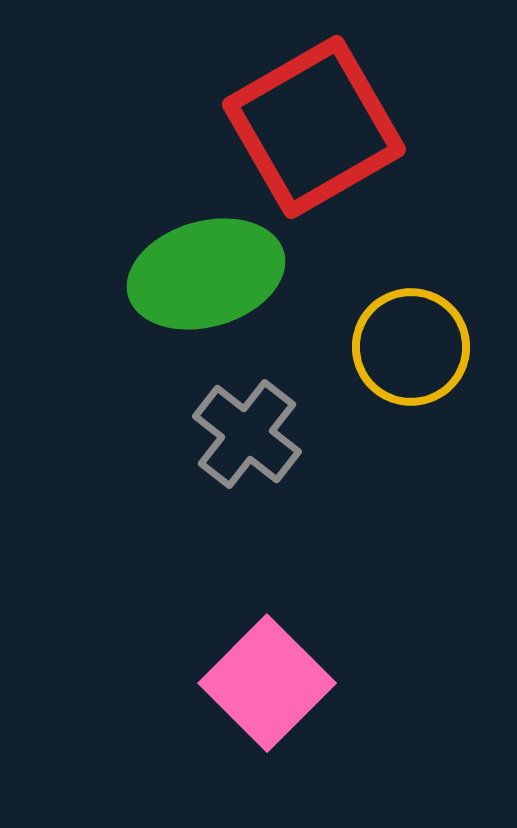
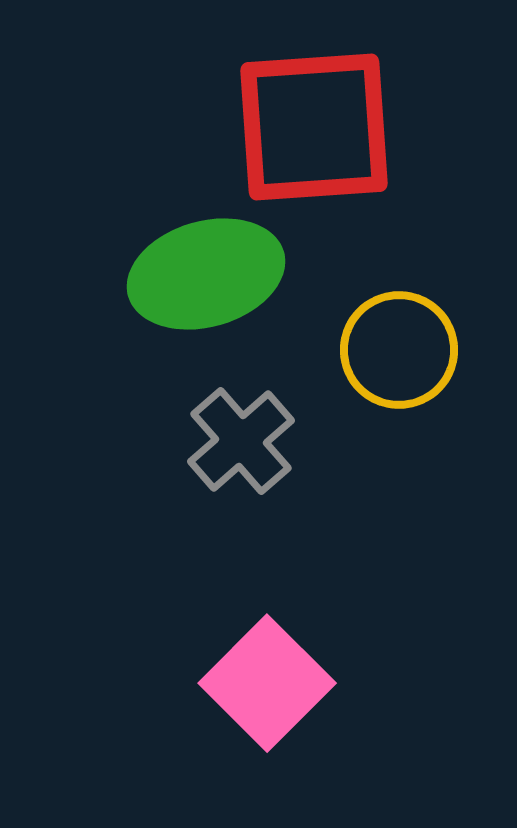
red square: rotated 26 degrees clockwise
yellow circle: moved 12 px left, 3 px down
gray cross: moved 6 px left, 7 px down; rotated 11 degrees clockwise
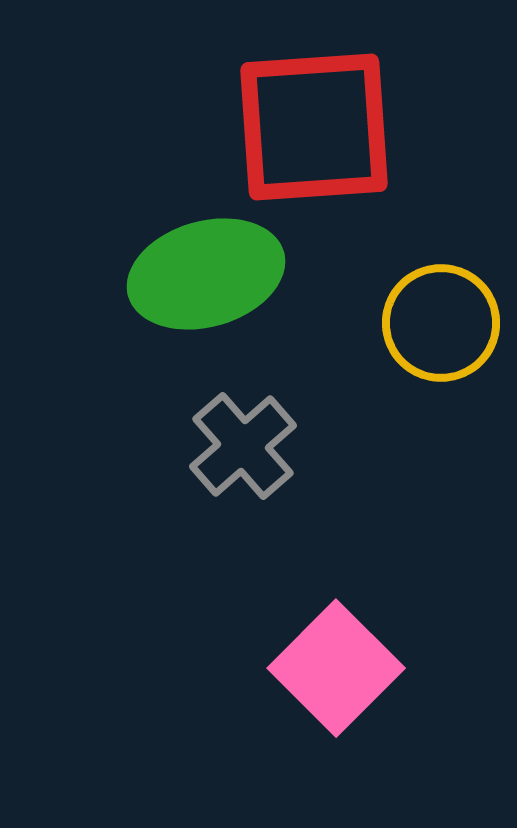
yellow circle: moved 42 px right, 27 px up
gray cross: moved 2 px right, 5 px down
pink square: moved 69 px right, 15 px up
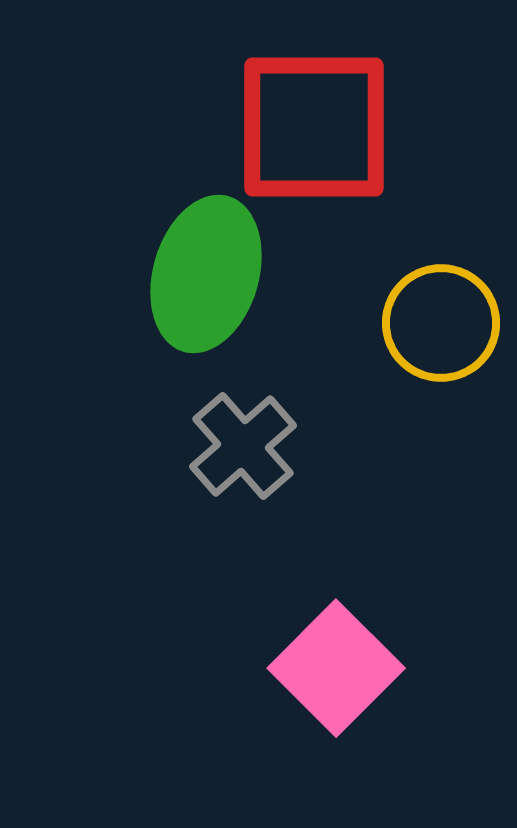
red square: rotated 4 degrees clockwise
green ellipse: rotated 58 degrees counterclockwise
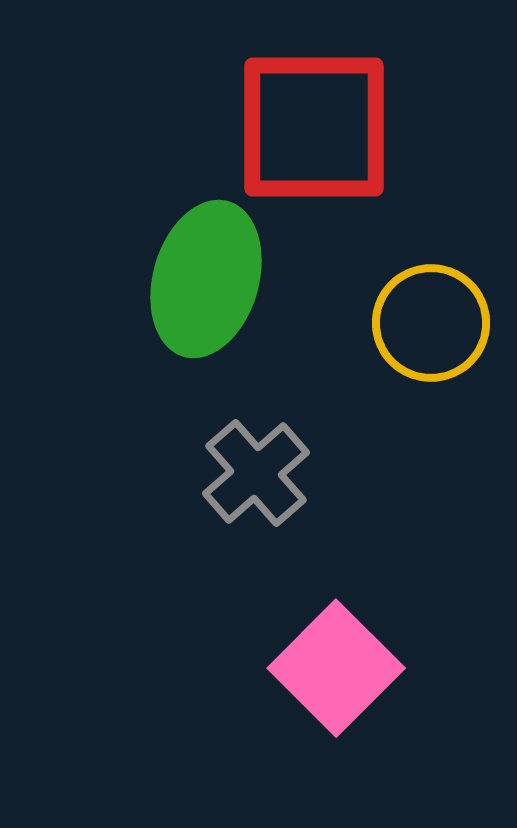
green ellipse: moved 5 px down
yellow circle: moved 10 px left
gray cross: moved 13 px right, 27 px down
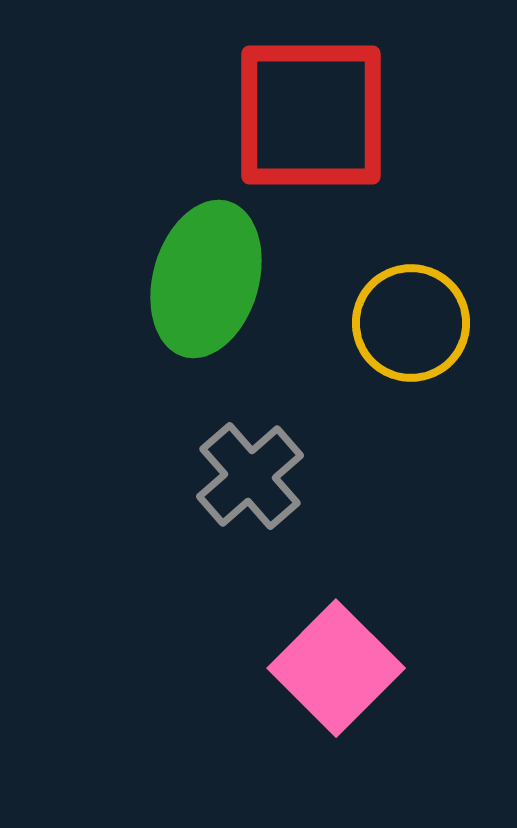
red square: moved 3 px left, 12 px up
yellow circle: moved 20 px left
gray cross: moved 6 px left, 3 px down
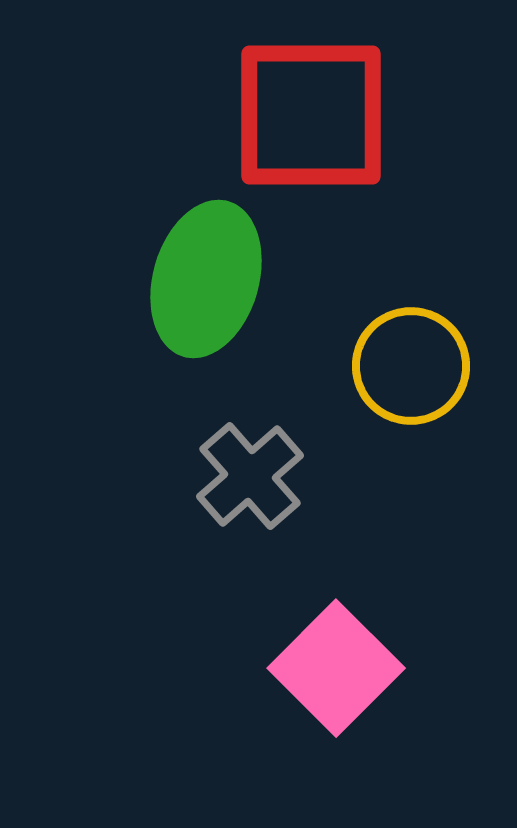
yellow circle: moved 43 px down
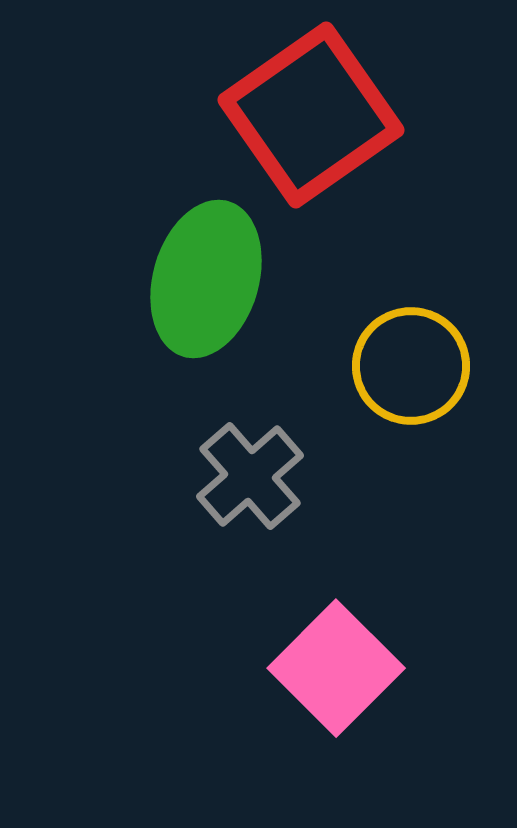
red square: rotated 35 degrees counterclockwise
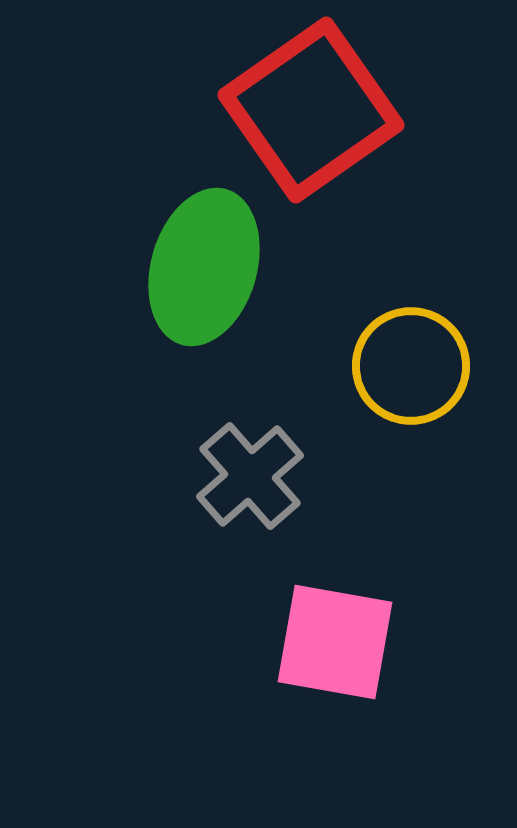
red square: moved 5 px up
green ellipse: moved 2 px left, 12 px up
pink square: moved 1 px left, 26 px up; rotated 35 degrees counterclockwise
